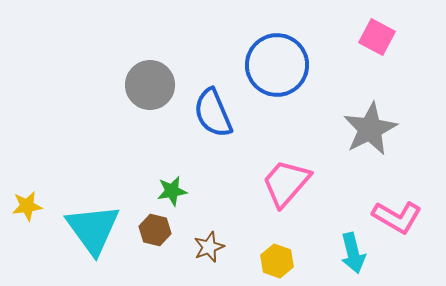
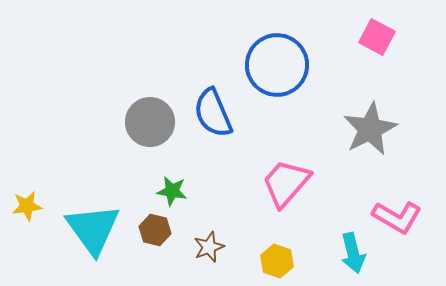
gray circle: moved 37 px down
green star: rotated 20 degrees clockwise
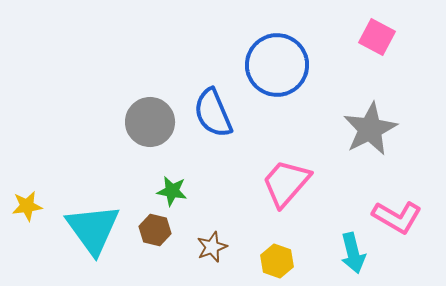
brown star: moved 3 px right
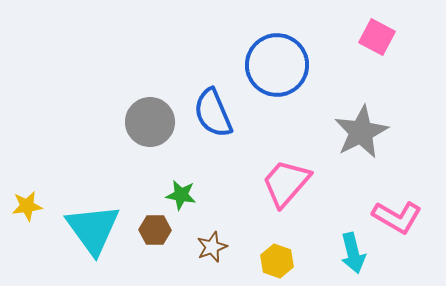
gray star: moved 9 px left, 3 px down
green star: moved 9 px right, 4 px down
brown hexagon: rotated 12 degrees counterclockwise
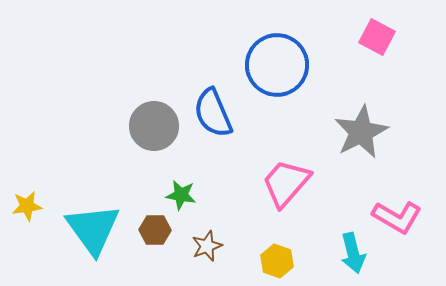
gray circle: moved 4 px right, 4 px down
brown star: moved 5 px left, 1 px up
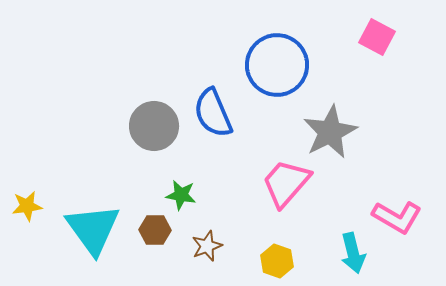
gray star: moved 31 px left
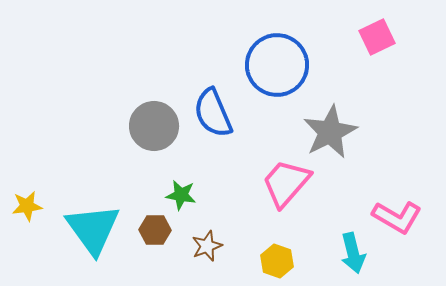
pink square: rotated 36 degrees clockwise
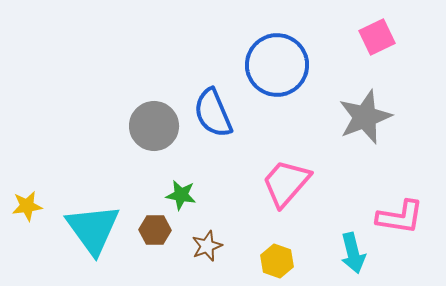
gray star: moved 35 px right, 15 px up; rotated 6 degrees clockwise
pink L-shape: moved 3 px right; rotated 21 degrees counterclockwise
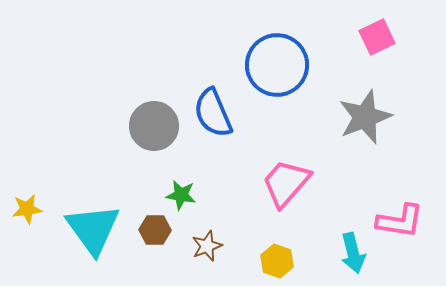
yellow star: moved 3 px down
pink L-shape: moved 4 px down
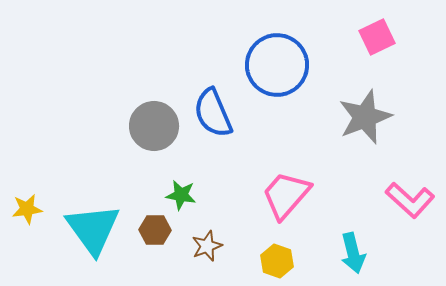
pink trapezoid: moved 12 px down
pink L-shape: moved 10 px right, 21 px up; rotated 33 degrees clockwise
